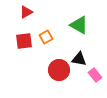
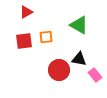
orange square: rotated 24 degrees clockwise
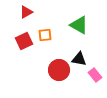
orange square: moved 1 px left, 2 px up
red square: rotated 18 degrees counterclockwise
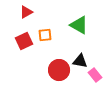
black triangle: moved 1 px right, 2 px down
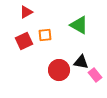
black triangle: moved 1 px right, 1 px down
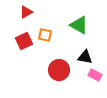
orange square: rotated 16 degrees clockwise
black triangle: moved 4 px right, 5 px up
pink rectangle: rotated 24 degrees counterclockwise
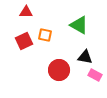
red triangle: rotated 32 degrees clockwise
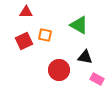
pink rectangle: moved 2 px right, 4 px down
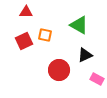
black triangle: moved 2 px up; rotated 35 degrees counterclockwise
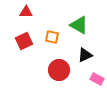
orange square: moved 7 px right, 2 px down
